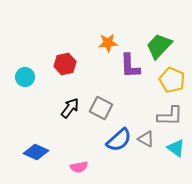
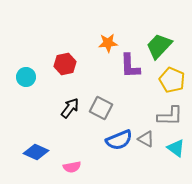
cyan circle: moved 1 px right
blue semicircle: rotated 20 degrees clockwise
pink semicircle: moved 7 px left
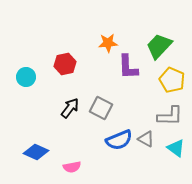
purple L-shape: moved 2 px left, 1 px down
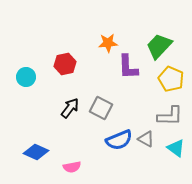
yellow pentagon: moved 1 px left, 1 px up
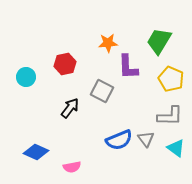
green trapezoid: moved 5 px up; rotated 12 degrees counterclockwise
gray square: moved 1 px right, 17 px up
gray triangle: rotated 24 degrees clockwise
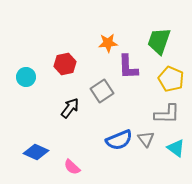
green trapezoid: rotated 12 degrees counterclockwise
gray square: rotated 30 degrees clockwise
gray L-shape: moved 3 px left, 2 px up
pink semicircle: rotated 54 degrees clockwise
